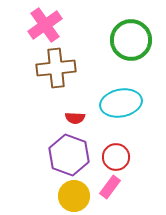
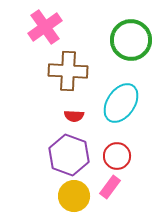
pink cross: moved 2 px down
brown cross: moved 12 px right, 3 px down; rotated 9 degrees clockwise
cyan ellipse: rotated 45 degrees counterclockwise
red semicircle: moved 1 px left, 2 px up
red circle: moved 1 px right, 1 px up
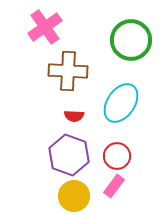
pink rectangle: moved 4 px right, 1 px up
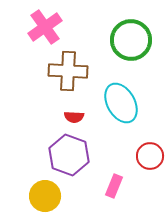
cyan ellipse: rotated 63 degrees counterclockwise
red semicircle: moved 1 px down
red circle: moved 33 px right
pink rectangle: rotated 15 degrees counterclockwise
yellow circle: moved 29 px left
